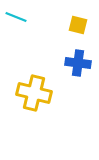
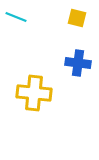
yellow square: moved 1 px left, 7 px up
yellow cross: rotated 8 degrees counterclockwise
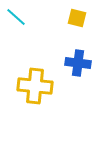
cyan line: rotated 20 degrees clockwise
yellow cross: moved 1 px right, 7 px up
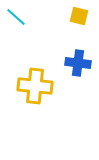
yellow square: moved 2 px right, 2 px up
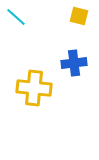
blue cross: moved 4 px left; rotated 15 degrees counterclockwise
yellow cross: moved 1 px left, 2 px down
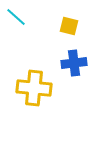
yellow square: moved 10 px left, 10 px down
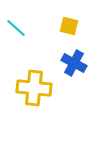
cyan line: moved 11 px down
blue cross: rotated 35 degrees clockwise
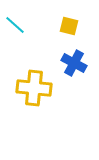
cyan line: moved 1 px left, 3 px up
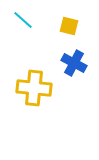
cyan line: moved 8 px right, 5 px up
